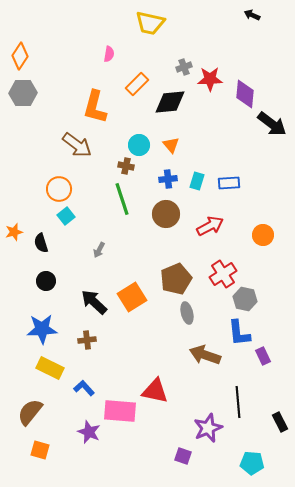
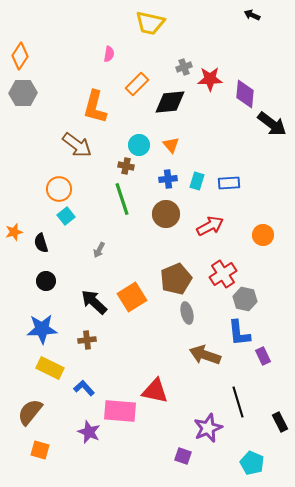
black line at (238, 402): rotated 12 degrees counterclockwise
cyan pentagon at (252, 463): rotated 20 degrees clockwise
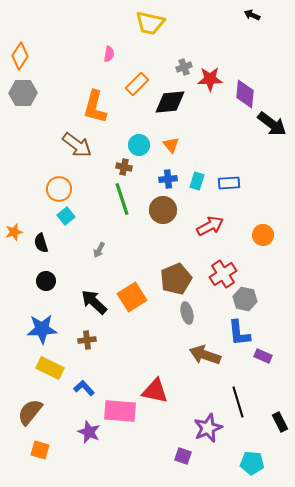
brown cross at (126, 166): moved 2 px left, 1 px down
brown circle at (166, 214): moved 3 px left, 4 px up
purple rectangle at (263, 356): rotated 42 degrees counterclockwise
cyan pentagon at (252, 463): rotated 20 degrees counterclockwise
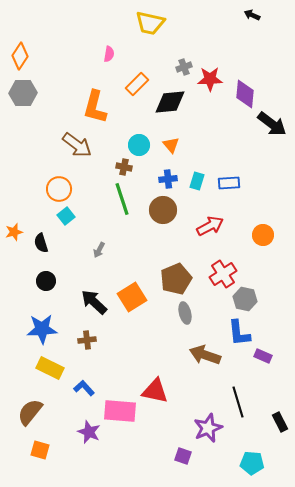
gray ellipse at (187, 313): moved 2 px left
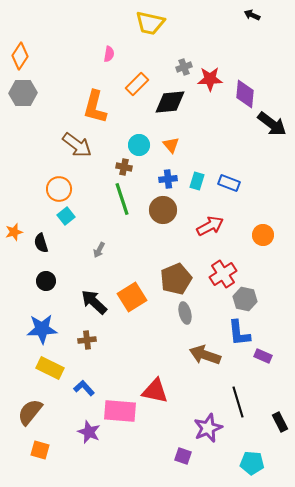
blue rectangle at (229, 183): rotated 25 degrees clockwise
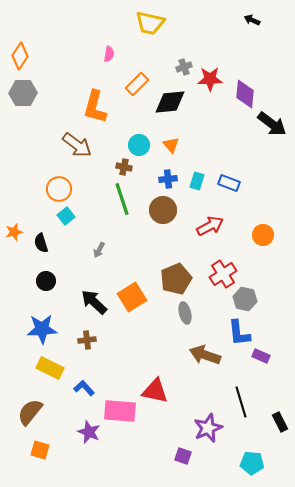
black arrow at (252, 15): moved 5 px down
purple rectangle at (263, 356): moved 2 px left
black line at (238, 402): moved 3 px right
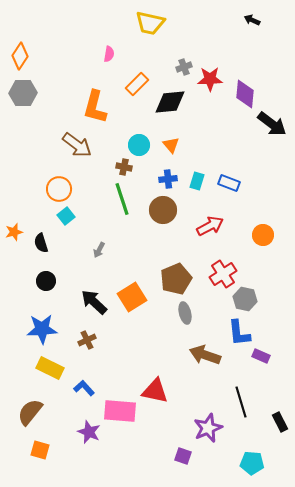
brown cross at (87, 340): rotated 18 degrees counterclockwise
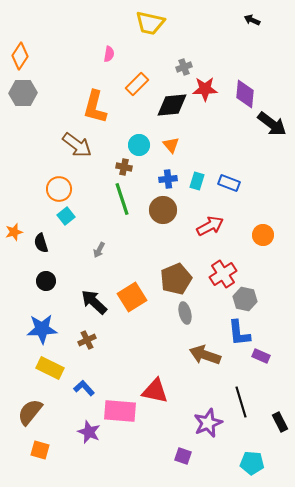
red star at (210, 79): moved 5 px left, 10 px down
black diamond at (170, 102): moved 2 px right, 3 px down
purple star at (208, 428): moved 5 px up
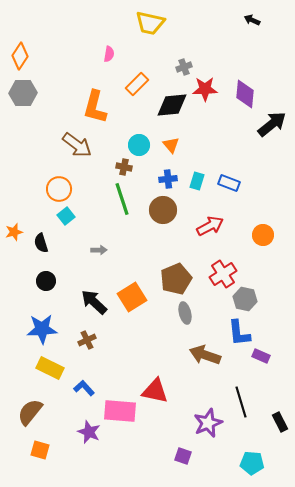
black arrow at (272, 124): rotated 76 degrees counterclockwise
gray arrow at (99, 250): rotated 119 degrees counterclockwise
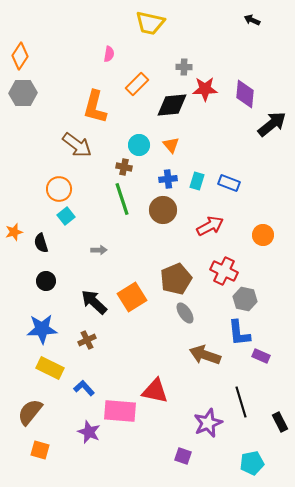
gray cross at (184, 67): rotated 21 degrees clockwise
red cross at (223, 274): moved 1 px right, 3 px up; rotated 32 degrees counterclockwise
gray ellipse at (185, 313): rotated 20 degrees counterclockwise
cyan pentagon at (252, 463): rotated 15 degrees counterclockwise
